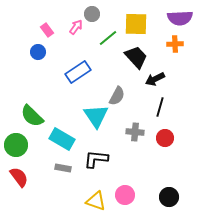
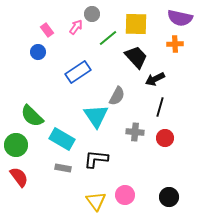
purple semicircle: rotated 15 degrees clockwise
yellow triangle: rotated 35 degrees clockwise
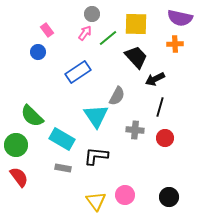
pink arrow: moved 9 px right, 6 px down
gray cross: moved 2 px up
black L-shape: moved 3 px up
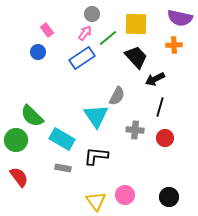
orange cross: moved 1 px left, 1 px down
blue rectangle: moved 4 px right, 14 px up
green circle: moved 5 px up
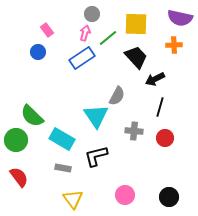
pink arrow: rotated 21 degrees counterclockwise
gray cross: moved 1 px left, 1 px down
black L-shape: rotated 20 degrees counterclockwise
yellow triangle: moved 23 px left, 2 px up
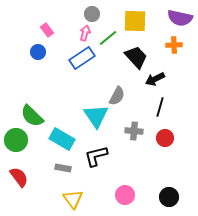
yellow square: moved 1 px left, 3 px up
